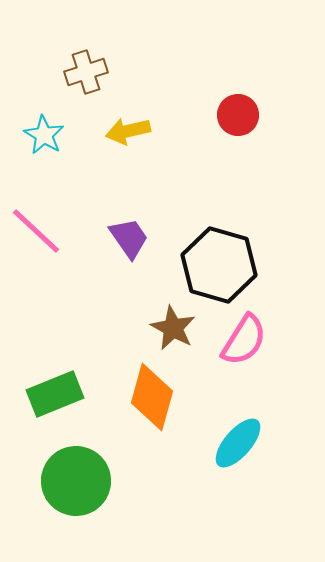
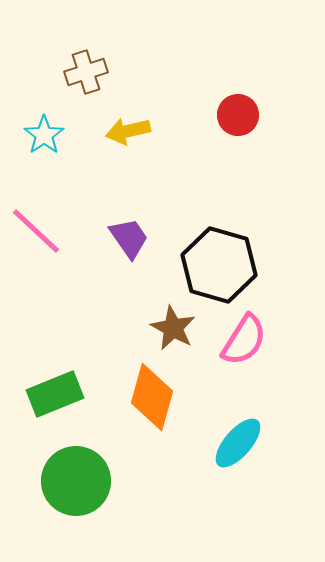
cyan star: rotated 6 degrees clockwise
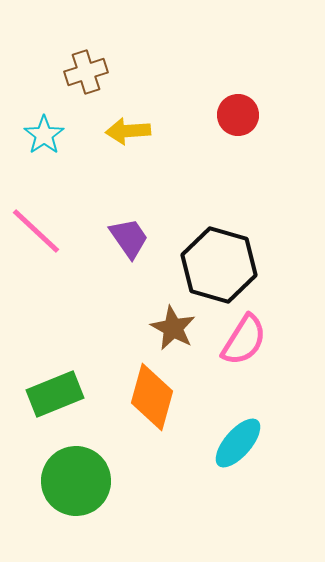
yellow arrow: rotated 9 degrees clockwise
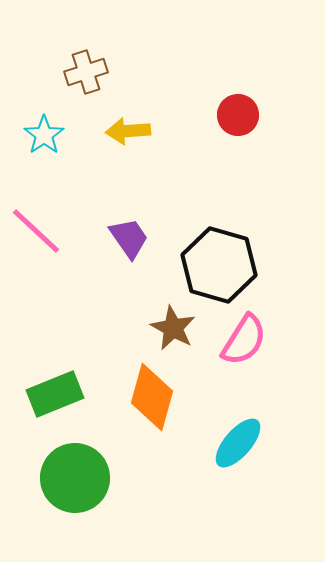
green circle: moved 1 px left, 3 px up
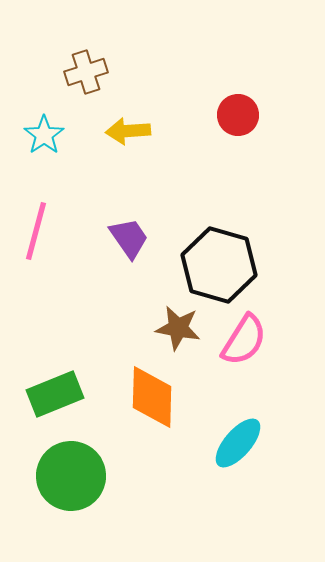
pink line: rotated 62 degrees clockwise
brown star: moved 5 px right; rotated 18 degrees counterclockwise
orange diamond: rotated 14 degrees counterclockwise
green circle: moved 4 px left, 2 px up
